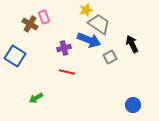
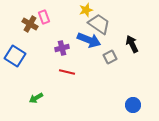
purple cross: moved 2 px left
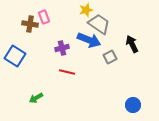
brown cross: rotated 21 degrees counterclockwise
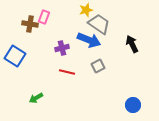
pink rectangle: rotated 40 degrees clockwise
gray square: moved 12 px left, 9 px down
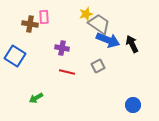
yellow star: moved 4 px down
pink rectangle: rotated 24 degrees counterclockwise
blue arrow: moved 19 px right
purple cross: rotated 24 degrees clockwise
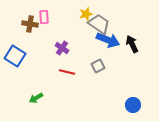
purple cross: rotated 24 degrees clockwise
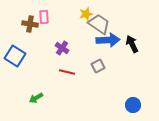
blue arrow: rotated 25 degrees counterclockwise
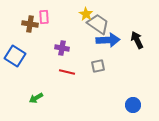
yellow star: rotated 24 degrees counterclockwise
gray trapezoid: moved 1 px left
black arrow: moved 5 px right, 4 px up
purple cross: rotated 24 degrees counterclockwise
gray square: rotated 16 degrees clockwise
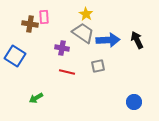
gray trapezoid: moved 15 px left, 9 px down
blue circle: moved 1 px right, 3 px up
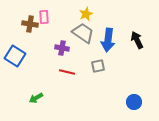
yellow star: rotated 16 degrees clockwise
blue arrow: rotated 100 degrees clockwise
